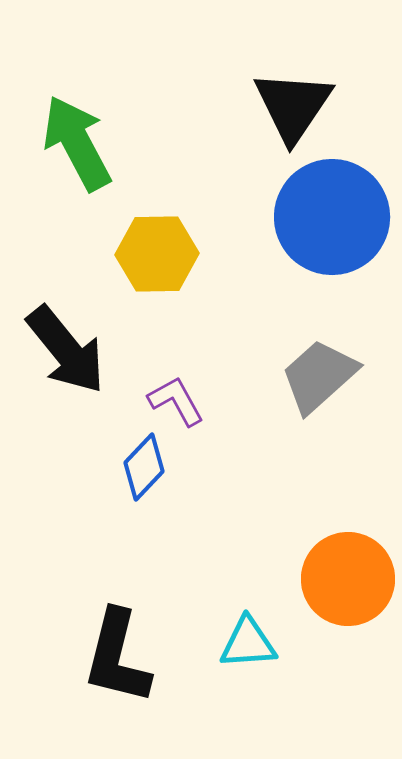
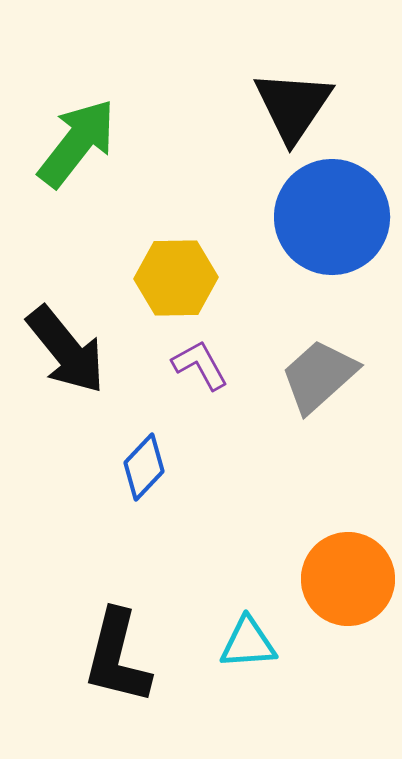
green arrow: rotated 66 degrees clockwise
yellow hexagon: moved 19 px right, 24 px down
purple L-shape: moved 24 px right, 36 px up
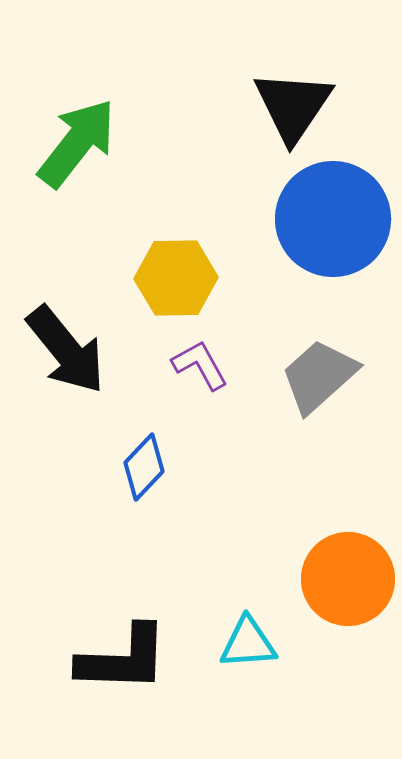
blue circle: moved 1 px right, 2 px down
black L-shape: moved 6 px right, 2 px down; rotated 102 degrees counterclockwise
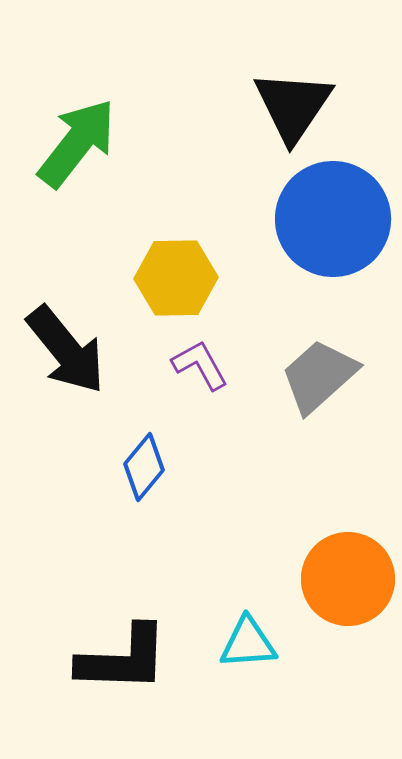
blue diamond: rotated 4 degrees counterclockwise
